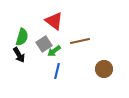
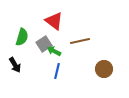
green arrow: rotated 64 degrees clockwise
black arrow: moved 4 px left, 10 px down
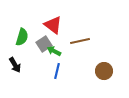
red triangle: moved 1 px left, 4 px down
brown circle: moved 2 px down
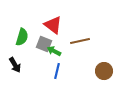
gray square: rotated 35 degrees counterclockwise
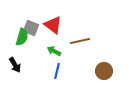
gray square: moved 13 px left, 16 px up
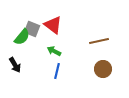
gray square: moved 1 px right, 1 px down
green semicircle: rotated 24 degrees clockwise
brown line: moved 19 px right
brown circle: moved 1 px left, 2 px up
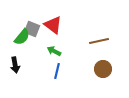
black arrow: rotated 21 degrees clockwise
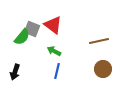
black arrow: moved 7 px down; rotated 28 degrees clockwise
